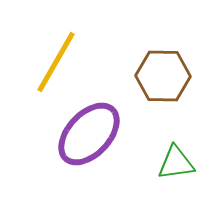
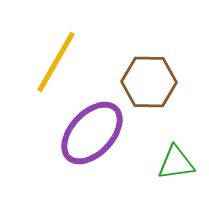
brown hexagon: moved 14 px left, 6 px down
purple ellipse: moved 3 px right, 1 px up
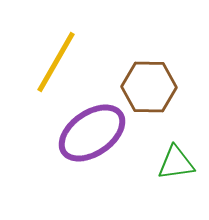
brown hexagon: moved 5 px down
purple ellipse: rotated 12 degrees clockwise
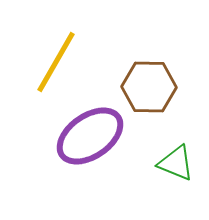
purple ellipse: moved 2 px left, 3 px down
green triangle: rotated 30 degrees clockwise
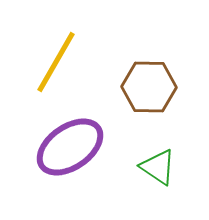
purple ellipse: moved 20 px left, 11 px down
green triangle: moved 18 px left, 4 px down; rotated 12 degrees clockwise
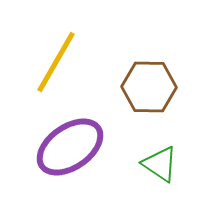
green triangle: moved 2 px right, 3 px up
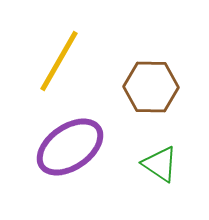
yellow line: moved 3 px right, 1 px up
brown hexagon: moved 2 px right
